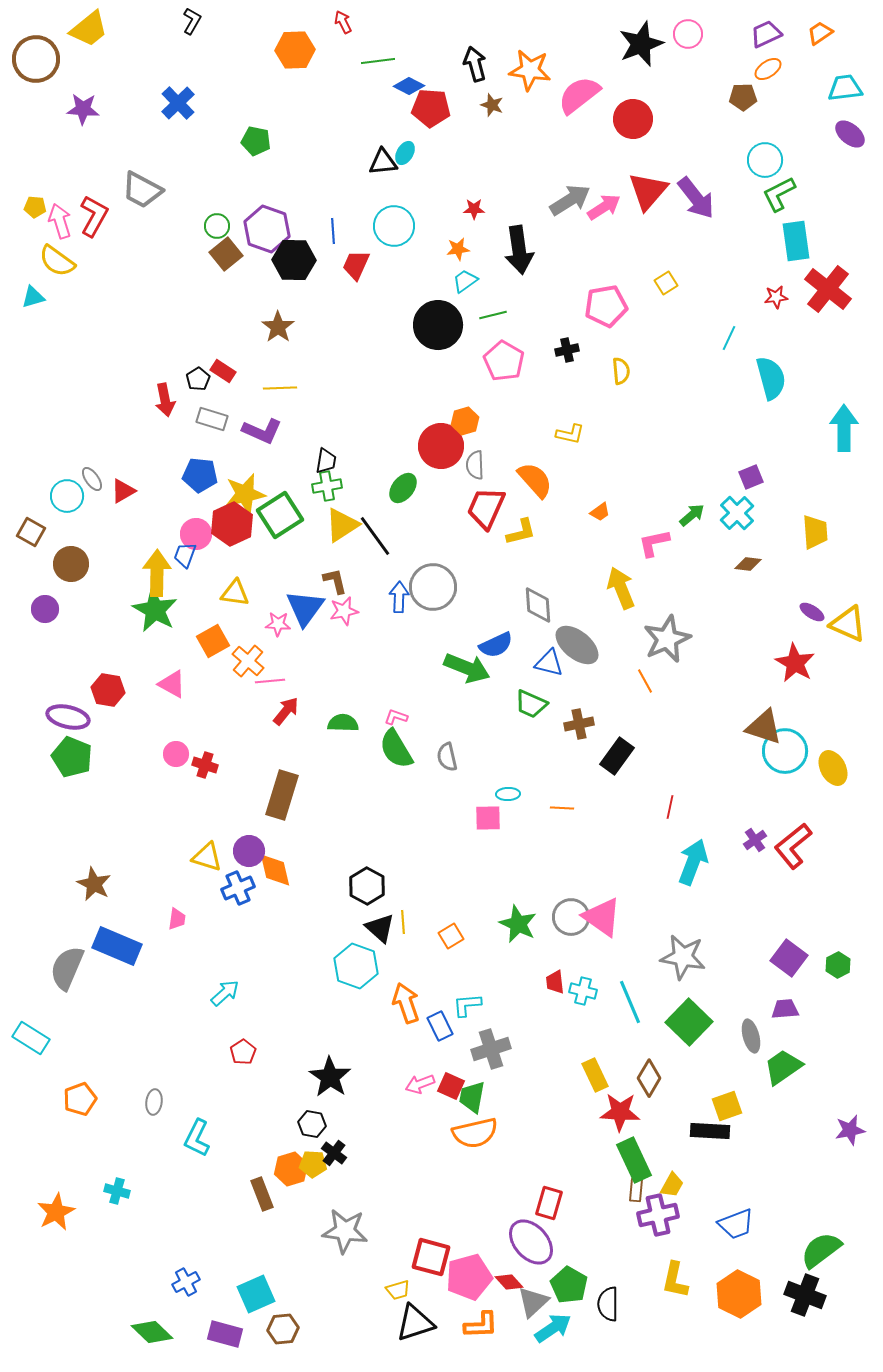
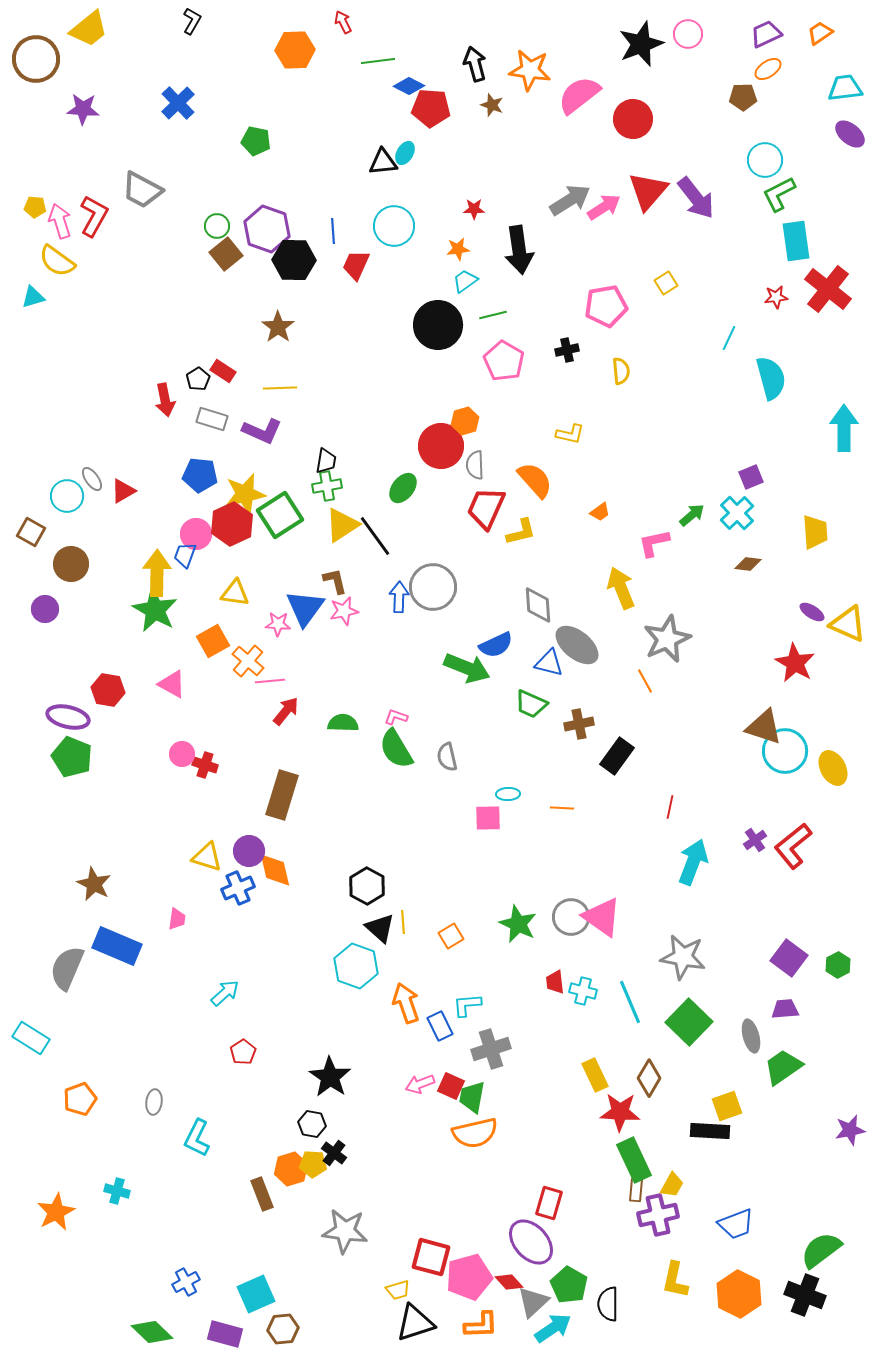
pink circle at (176, 754): moved 6 px right
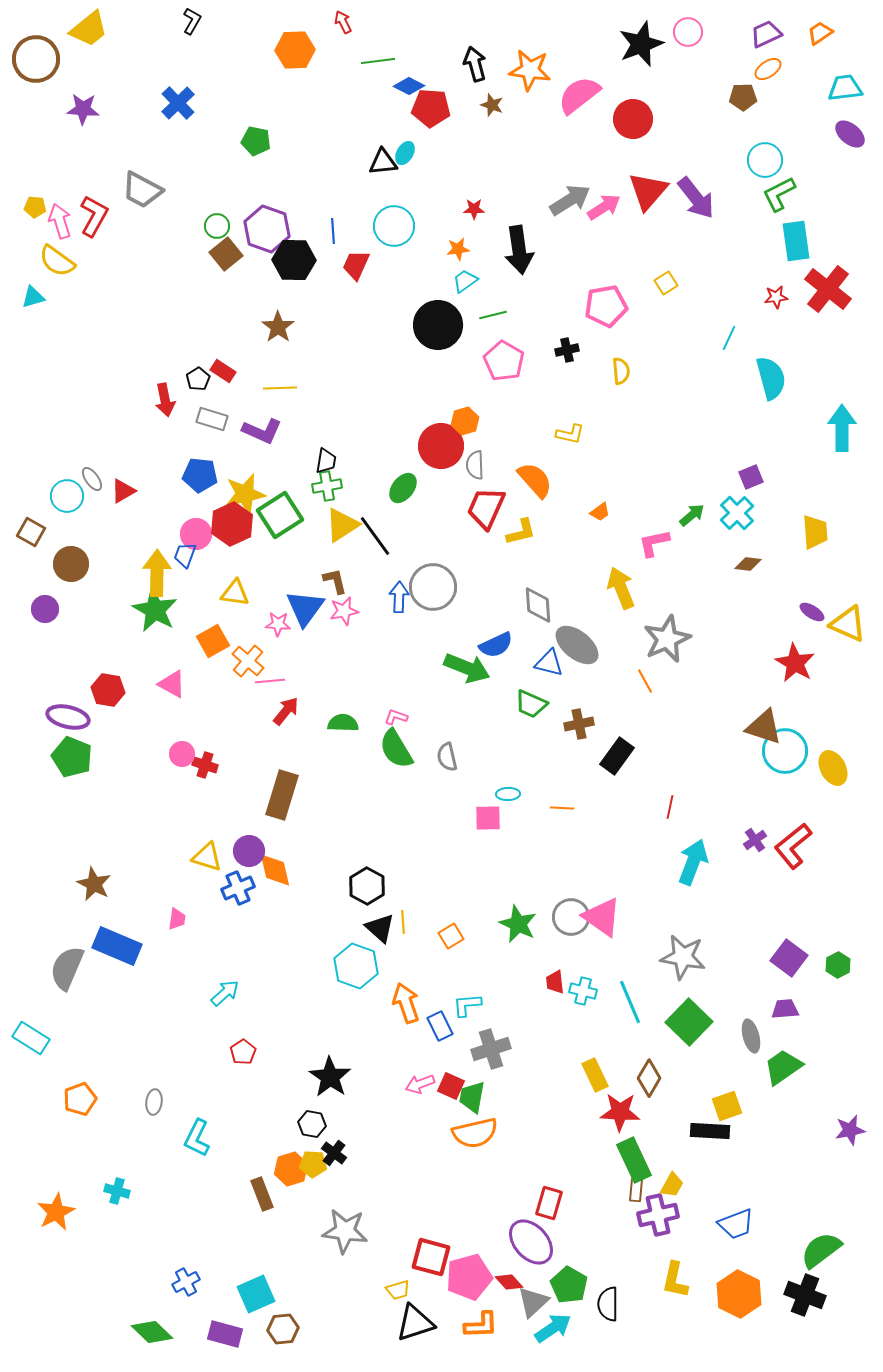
pink circle at (688, 34): moved 2 px up
cyan arrow at (844, 428): moved 2 px left
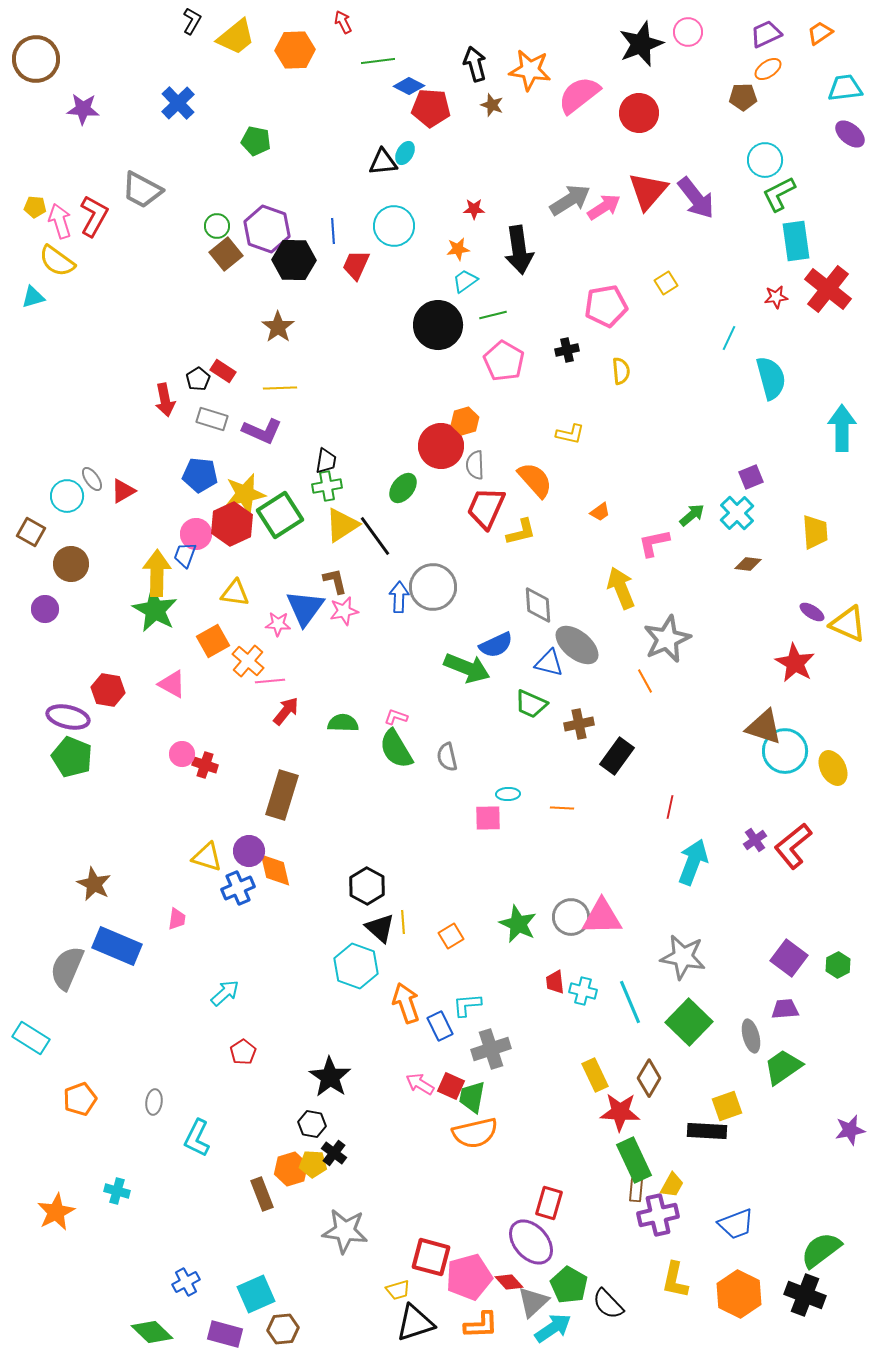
yellow trapezoid at (89, 29): moved 147 px right, 8 px down
red circle at (633, 119): moved 6 px right, 6 px up
pink triangle at (602, 917): rotated 36 degrees counterclockwise
pink arrow at (420, 1084): rotated 52 degrees clockwise
black rectangle at (710, 1131): moved 3 px left
black semicircle at (608, 1304): rotated 44 degrees counterclockwise
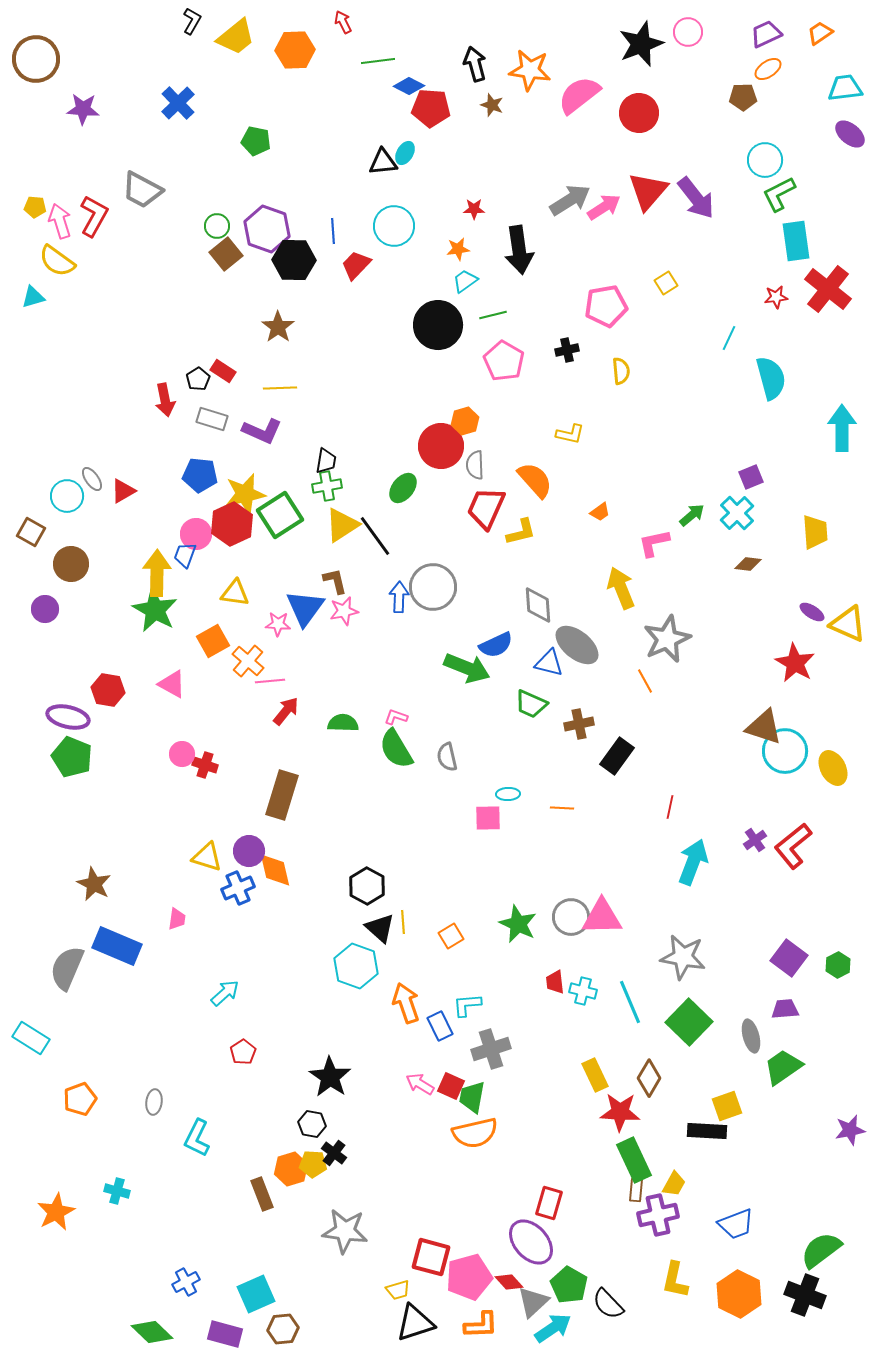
red trapezoid at (356, 265): rotated 20 degrees clockwise
yellow trapezoid at (672, 1185): moved 2 px right, 1 px up
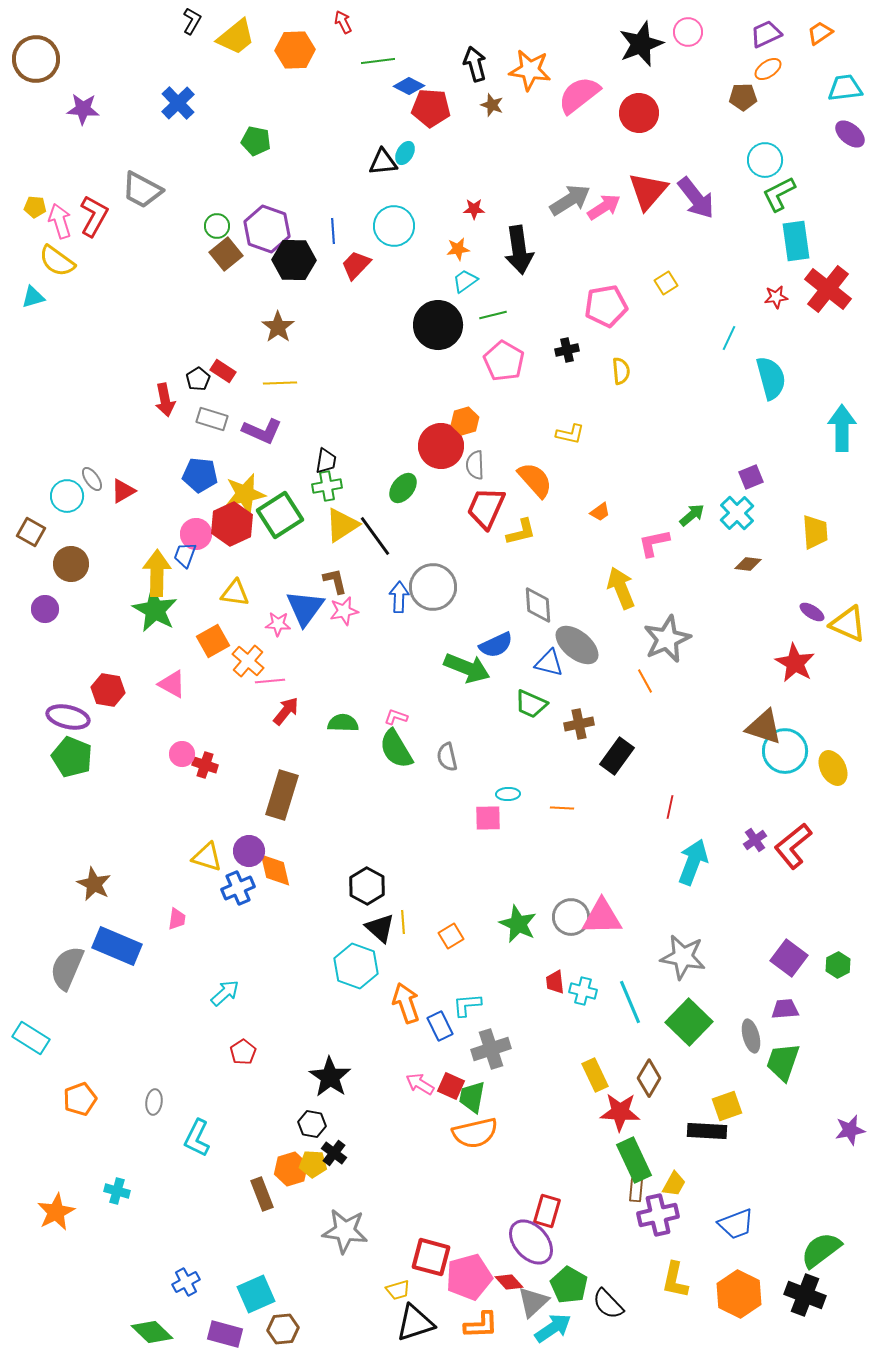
yellow line at (280, 388): moved 5 px up
green trapezoid at (783, 1067): moved 5 px up; rotated 36 degrees counterclockwise
red rectangle at (549, 1203): moved 2 px left, 8 px down
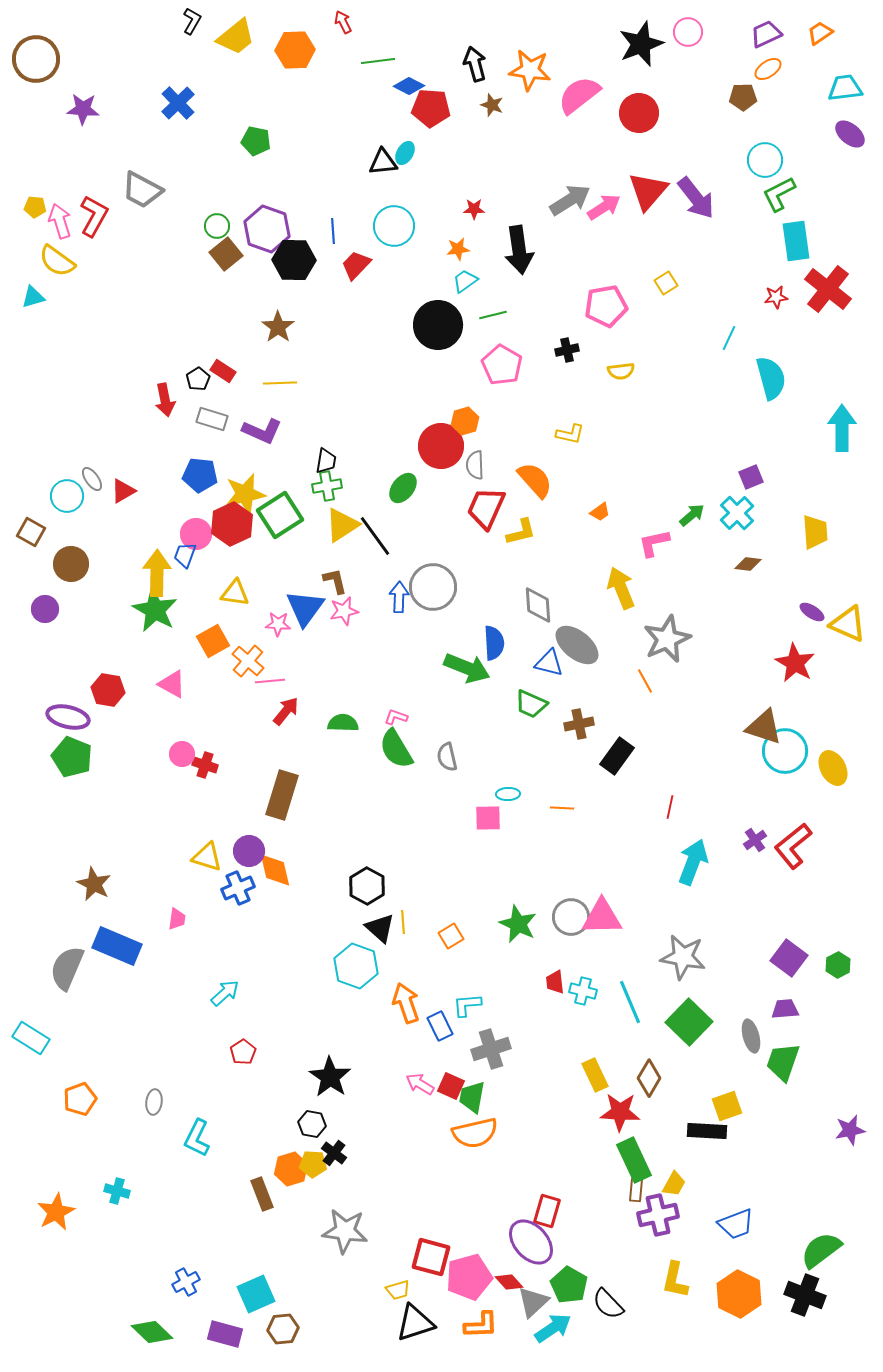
pink pentagon at (504, 361): moved 2 px left, 4 px down
yellow semicircle at (621, 371): rotated 88 degrees clockwise
blue semicircle at (496, 645): moved 2 px left, 2 px up; rotated 68 degrees counterclockwise
